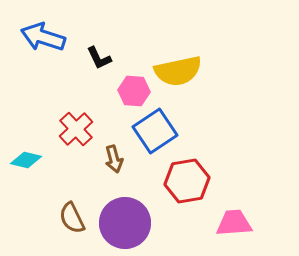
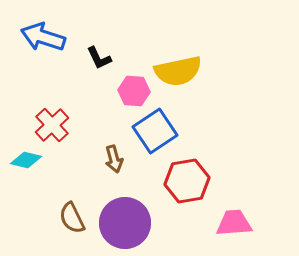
red cross: moved 24 px left, 4 px up
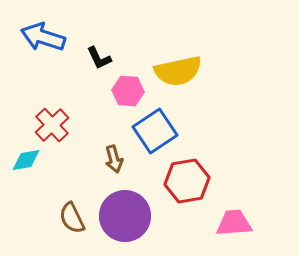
pink hexagon: moved 6 px left
cyan diamond: rotated 24 degrees counterclockwise
purple circle: moved 7 px up
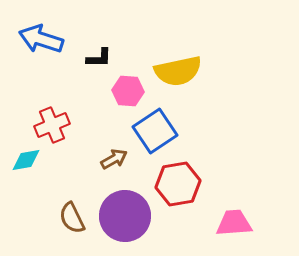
blue arrow: moved 2 px left, 2 px down
black L-shape: rotated 64 degrees counterclockwise
red cross: rotated 20 degrees clockwise
brown arrow: rotated 104 degrees counterclockwise
red hexagon: moved 9 px left, 3 px down
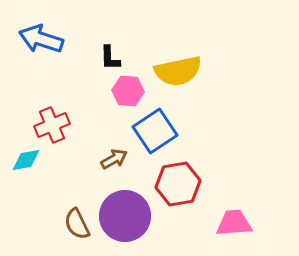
black L-shape: moved 11 px right; rotated 88 degrees clockwise
brown semicircle: moved 5 px right, 6 px down
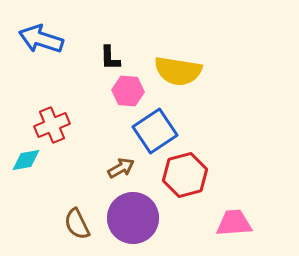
yellow semicircle: rotated 21 degrees clockwise
brown arrow: moved 7 px right, 9 px down
red hexagon: moved 7 px right, 9 px up; rotated 6 degrees counterclockwise
purple circle: moved 8 px right, 2 px down
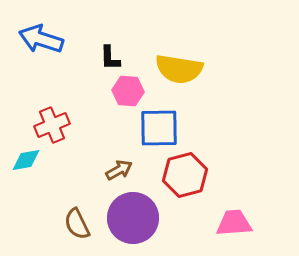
yellow semicircle: moved 1 px right, 2 px up
blue square: moved 4 px right, 3 px up; rotated 33 degrees clockwise
brown arrow: moved 2 px left, 2 px down
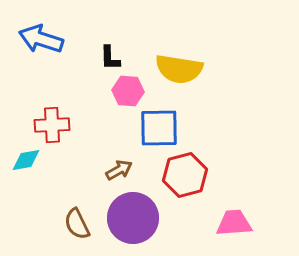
red cross: rotated 20 degrees clockwise
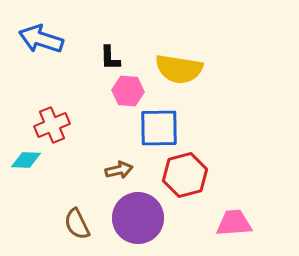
red cross: rotated 20 degrees counterclockwise
cyan diamond: rotated 12 degrees clockwise
brown arrow: rotated 16 degrees clockwise
purple circle: moved 5 px right
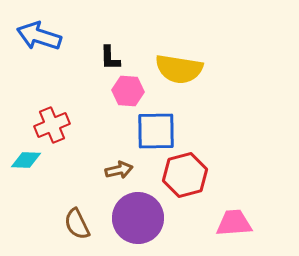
blue arrow: moved 2 px left, 3 px up
blue square: moved 3 px left, 3 px down
